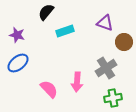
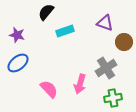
pink arrow: moved 3 px right, 2 px down; rotated 12 degrees clockwise
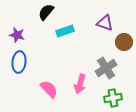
blue ellipse: moved 1 px right, 1 px up; rotated 45 degrees counterclockwise
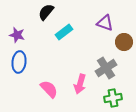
cyan rectangle: moved 1 px left, 1 px down; rotated 18 degrees counterclockwise
